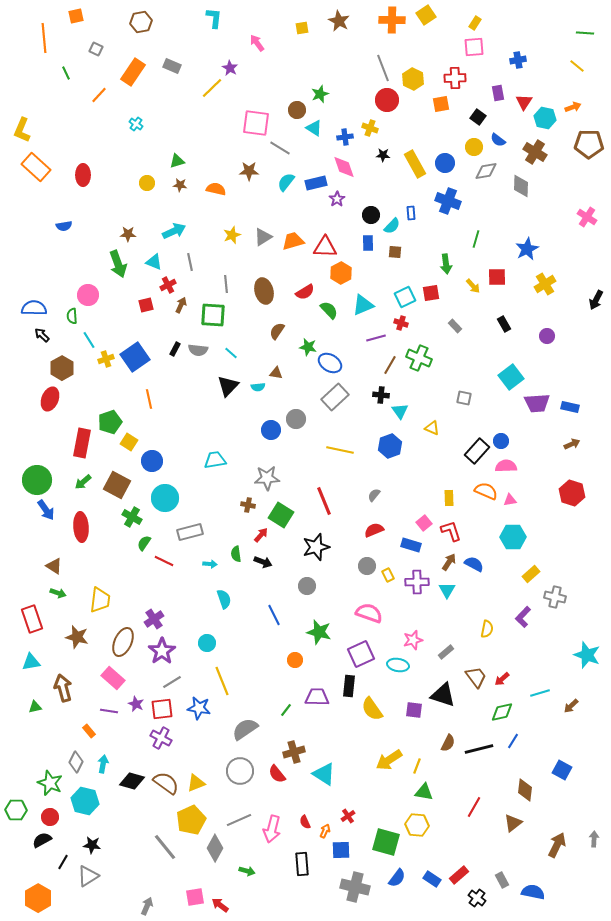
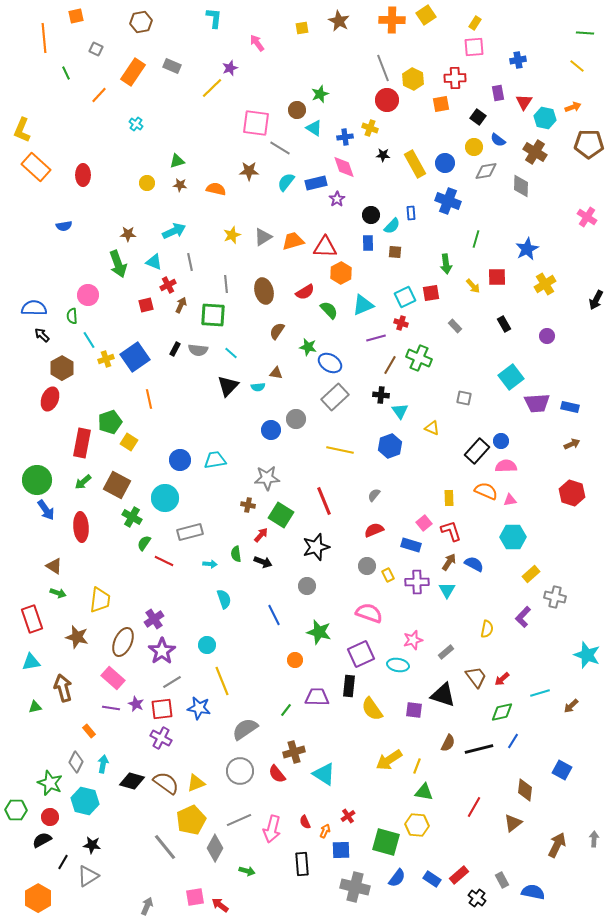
purple star at (230, 68): rotated 21 degrees clockwise
blue circle at (152, 461): moved 28 px right, 1 px up
cyan circle at (207, 643): moved 2 px down
purple line at (109, 711): moved 2 px right, 3 px up
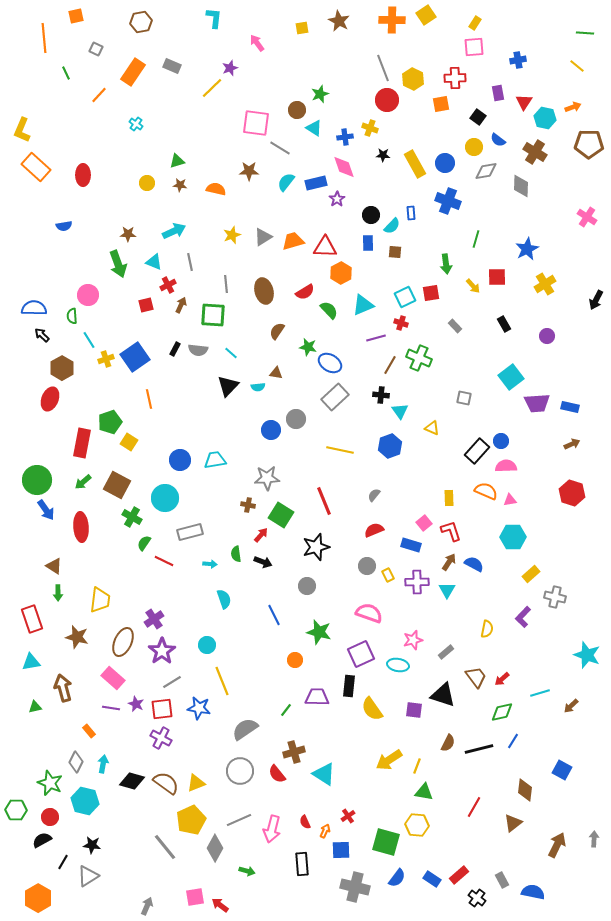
green arrow at (58, 593): rotated 70 degrees clockwise
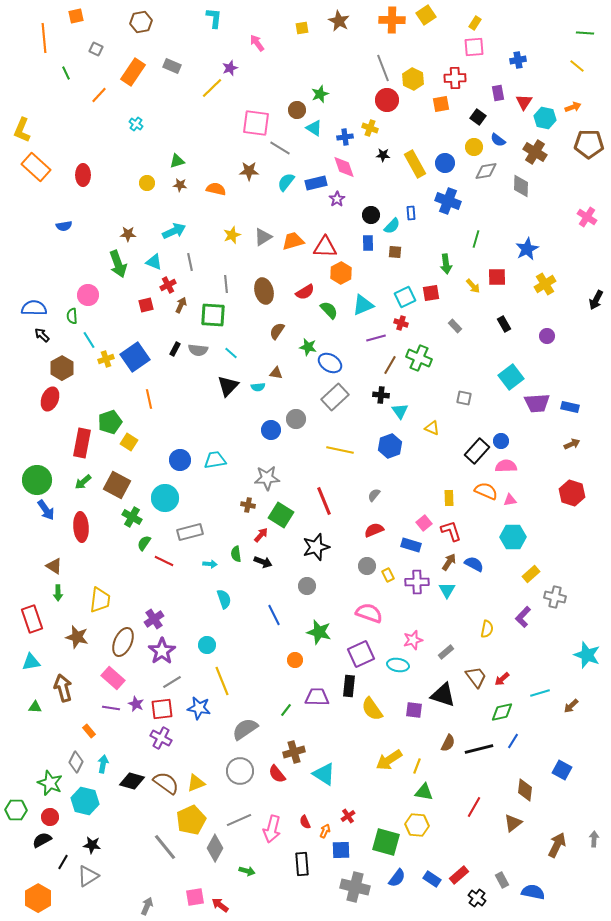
green triangle at (35, 707): rotated 16 degrees clockwise
